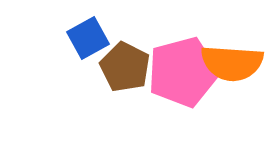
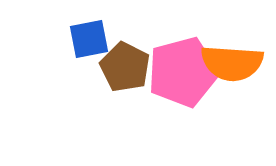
blue square: moved 1 px right, 1 px down; rotated 18 degrees clockwise
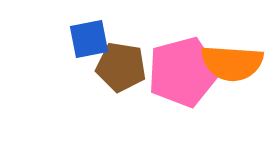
brown pentagon: moved 4 px left; rotated 18 degrees counterclockwise
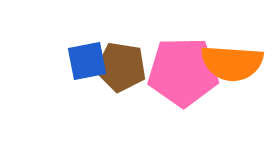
blue square: moved 2 px left, 22 px down
pink pentagon: rotated 14 degrees clockwise
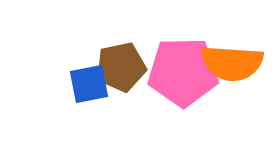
blue square: moved 2 px right, 23 px down
brown pentagon: rotated 21 degrees counterclockwise
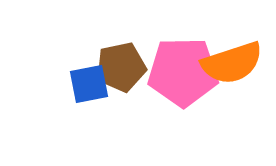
orange semicircle: rotated 22 degrees counterclockwise
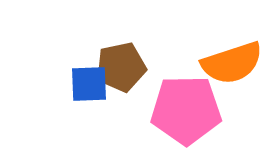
pink pentagon: moved 3 px right, 38 px down
blue square: rotated 9 degrees clockwise
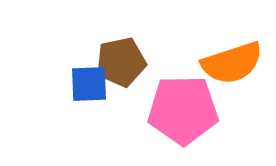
brown pentagon: moved 5 px up
pink pentagon: moved 3 px left
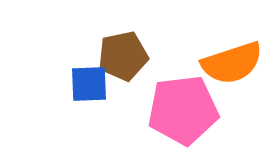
brown pentagon: moved 2 px right, 6 px up
pink pentagon: rotated 6 degrees counterclockwise
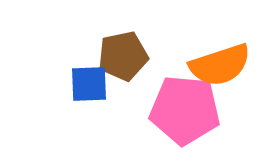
orange semicircle: moved 12 px left, 2 px down
pink pentagon: moved 2 px right; rotated 12 degrees clockwise
